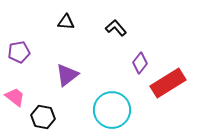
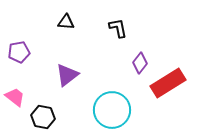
black L-shape: moved 2 px right; rotated 30 degrees clockwise
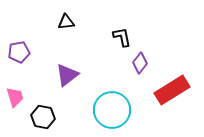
black triangle: rotated 12 degrees counterclockwise
black L-shape: moved 4 px right, 9 px down
red rectangle: moved 4 px right, 7 px down
pink trapezoid: rotated 35 degrees clockwise
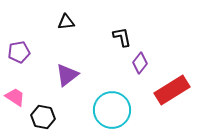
pink trapezoid: rotated 40 degrees counterclockwise
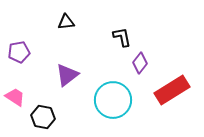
cyan circle: moved 1 px right, 10 px up
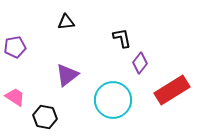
black L-shape: moved 1 px down
purple pentagon: moved 4 px left, 5 px up
black hexagon: moved 2 px right
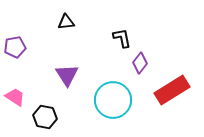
purple triangle: rotated 25 degrees counterclockwise
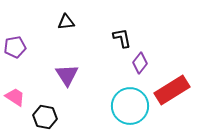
cyan circle: moved 17 px right, 6 px down
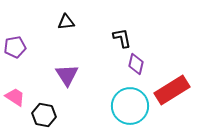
purple diamond: moved 4 px left, 1 px down; rotated 25 degrees counterclockwise
black hexagon: moved 1 px left, 2 px up
